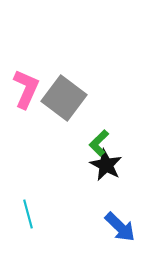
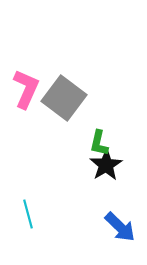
green L-shape: rotated 32 degrees counterclockwise
black star: rotated 12 degrees clockwise
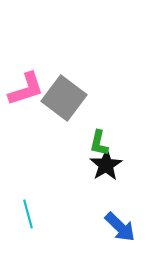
pink L-shape: rotated 48 degrees clockwise
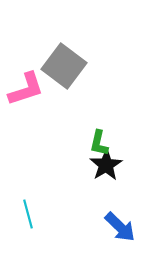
gray square: moved 32 px up
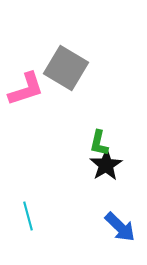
gray square: moved 2 px right, 2 px down; rotated 6 degrees counterclockwise
cyan line: moved 2 px down
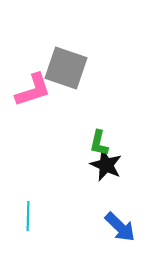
gray square: rotated 12 degrees counterclockwise
pink L-shape: moved 7 px right, 1 px down
black star: rotated 16 degrees counterclockwise
cyan line: rotated 16 degrees clockwise
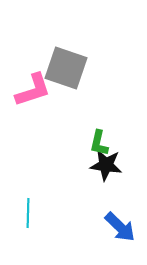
black star: rotated 16 degrees counterclockwise
cyan line: moved 3 px up
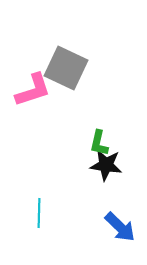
gray square: rotated 6 degrees clockwise
cyan line: moved 11 px right
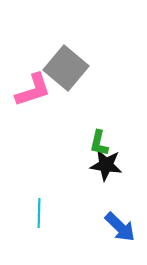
gray square: rotated 15 degrees clockwise
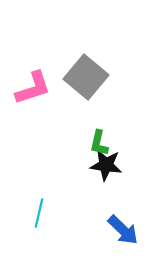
gray square: moved 20 px right, 9 px down
pink L-shape: moved 2 px up
cyan line: rotated 12 degrees clockwise
blue arrow: moved 3 px right, 3 px down
